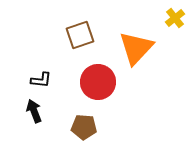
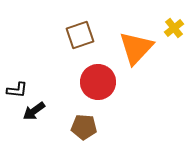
yellow cross: moved 1 px left, 10 px down
black L-shape: moved 24 px left, 10 px down
black arrow: rotated 105 degrees counterclockwise
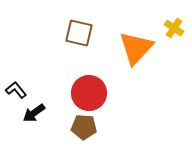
yellow cross: rotated 18 degrees counterclockwise
brown square: moved 1 px left, 2 px up; rotated 32 degrees clockwise
red circle: moved 9 px left, 11 px down
black L-shape: moved 1 px left; rotated 135 degrees counterclockwise
black arrow: moved 2 px down
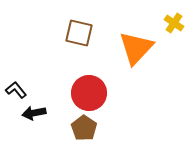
yellow cross: moved 5 px up
black arrow: rotated 25 degrees clockwise
brown pentagon: moved 1 px down; rotated 30 degrees clockwise
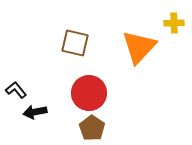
yellow cross: rotated 36 degrees counterclockwise
brown square: moved 4 px left, 10 px down
orange triangle: moved 3 px right, 1 px up
black arrow: moved 1 px right, 1 px up
brown pentagon: moved 8 px right
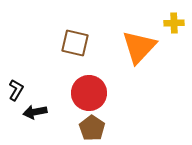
black L-shape: rotated 70 degrees clockwise
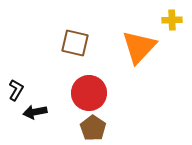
yellow cross: moved 2 px left, 3 px up
brown pentagon: moved 1 px right
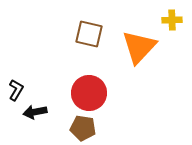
brown square: moved 14 px right, 9 px up
brown pentagon: moved 10 px left; rotated 25 degrees counterclockwise
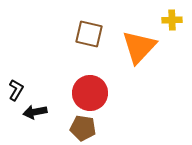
red circle: moved 1 px right
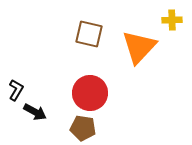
black arrow: rotated 140 degrees counterclockwise
